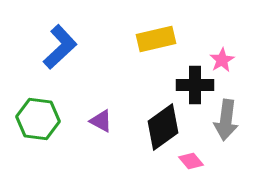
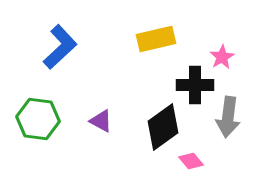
pink star: moved 3 px up
gray arrow: moved 2 px right, 3 px up
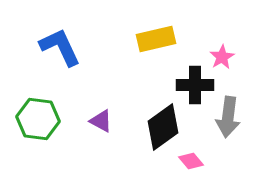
blue L-shape: rotated 72 degrees counterclockwise
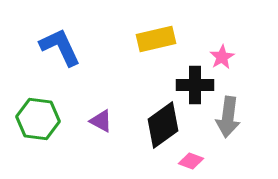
black diamond: moved 2 px up
pink diamond: rotated 30 degrees counterclockwise
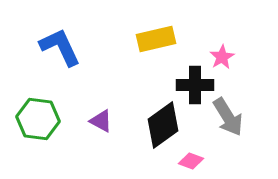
gray arrow: rotated 39 degrees counterclockwise
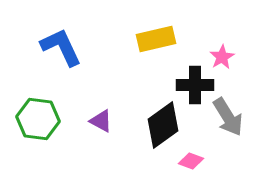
blue L-shape: moved 1 px right
